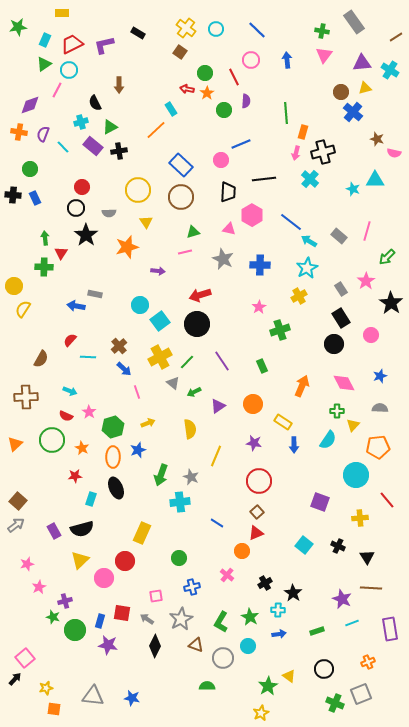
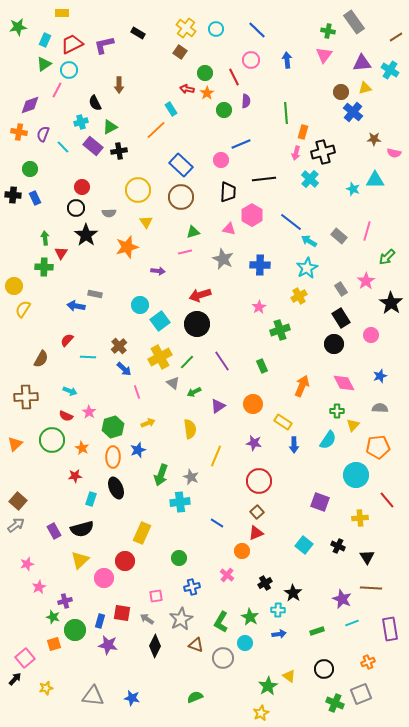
green cross at (322, 31): moved 6 px right
brown star at (377, 139): moved 3 px left; rotated 16 degrees counterclockwise
red semicircle at (70, 340): moved 3 px left
cyan circle at (248, 646): moved 3 px left, 3 px up
green semicircle at (207, 686): moved 12 px left, 11 px down; rotated 21 degrees counterclockwise
orange square at (54, 709): moved 65 px up; rotated 24 degrees counterclockwise
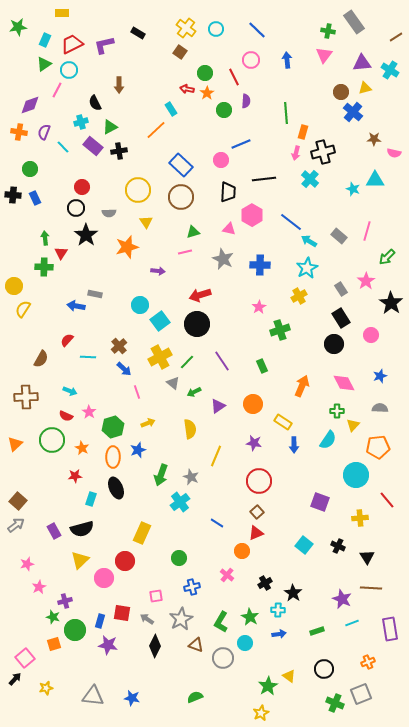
purple semicircle at (43, 134): moved 1 px right, 2 px up
cyan cross at (180, 502): rotated 30 degrees counterclockwise
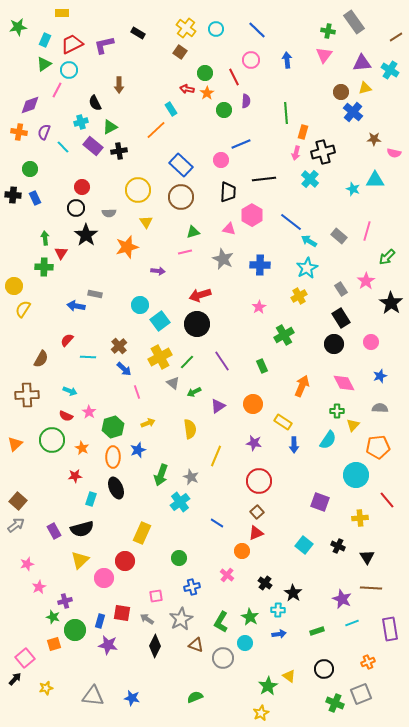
green cross at (280, 330): moved 4 px right, 5 px down; rotated 12 degrees counterclockwise
pink circle at (371, 335): moved 7 px down
brown cross at (26, 397): moved 1 px right, 2 px up
black cross at (265, 583): rotated 24 degrees counterclockwise
